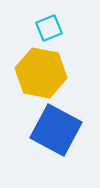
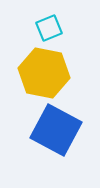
yellow hexagon: moved 3 px right
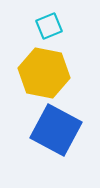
cyan square: moved 2 px up
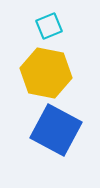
yellow hexagon: moved 2 px right
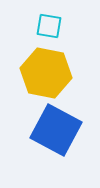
cyan square: rotated 32 degrees clockwise
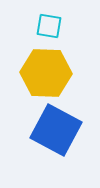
yellow hexagon: rotated 9 degrees counterclockwise
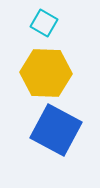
cyan square: moved 5 px left, 3 px up; rotated 20 degrees clockwise
